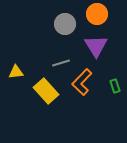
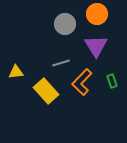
green rectangle: moved 3 px left, 5 px up
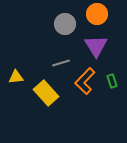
yellow triangle: moved 5 px down
orange L-shape: moved 3 px right, 1 px up
yellow rectangle: moved 2 px down
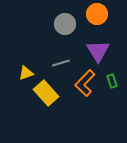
purple triangle: moved 2 px right, 5 px down
yellow triangle: moved 10 px right, 4 px up; rotated 14 degrees counterclockwise
orange L-shape: moved 2 px down
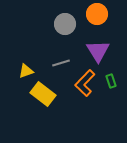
yellow triangle: moved 2 px up
green rectangle: moved 1 px left
yellow rectangle: moved 3 px left, 1 px down; rotated 10 degrees counterclockwise
